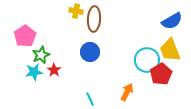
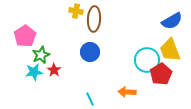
orange arrow: rotated 114 degrees counterclockwise
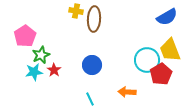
blue semicircle: moved 5 px left, 4 px up
blue circle: moved 2 px right, 13 px down
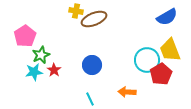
brown ellipse: rotated 65 degrees clockwise
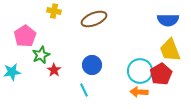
yellow cross: moved 22 px left
blue semicircle: moved 1 px right, 3 px down; rotated 30 degrees clockwise
cyan circle: moved 7 px left, 11 px down
cyan star: moved 22 px left
orange arrow: moved 12 px right
cyan line: moved 6 px left, 9 px up
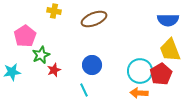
red star: rotated 16 degrees clockwise
orange arrow: moved 1 px down
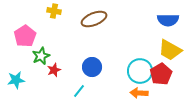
yellow trapezoid: rotated 40 degrees counterclockwise
green star: moved 1 px down
blue circle: moved 2 px down
cyan star: moved 4 px right, 8 px down
cyan line: moved 5 px left, 1 px down; rotated 64 degrees clockwise
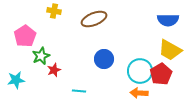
blue circle: moved 12 px right, 8 px up
cyan line: rotated 56 degrees clockwise
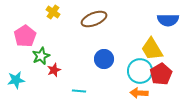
yellow cross: moved 1 px left, 1 px down; rotated 24 degrees clockwise
yellow trapezoid: moved 18 px left, 1 px up; rotated 30 degrees clockwise
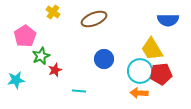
red star: moved 1 px right
red pentagon: rotated 25 degrees clockwise
